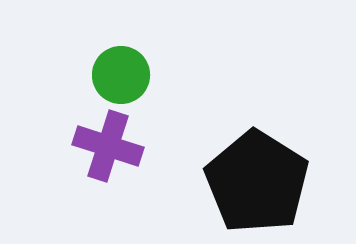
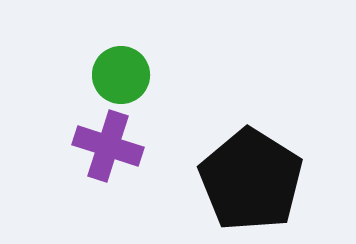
black pentagon: moved 6 px left, 2 px up
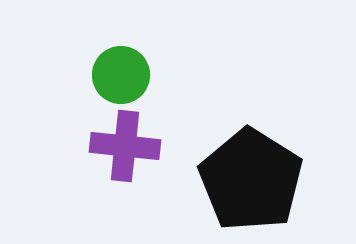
purple cross: moved 17 px right; rotated 12 degrees counterclockwise
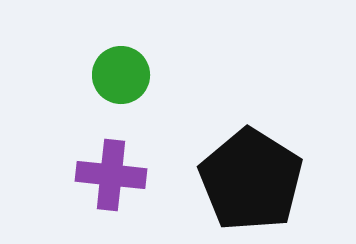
purple cross: moved 14 px left, 29 px down
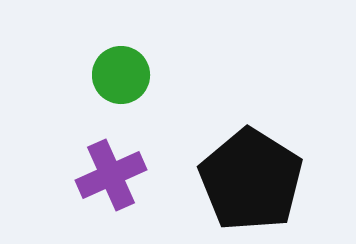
purple cross: rotated 30 degrees counterclockwise
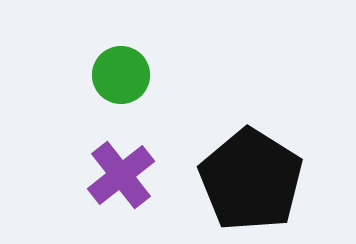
purple cross: moved 10 px right; rotated 14 degrees counterclockwise
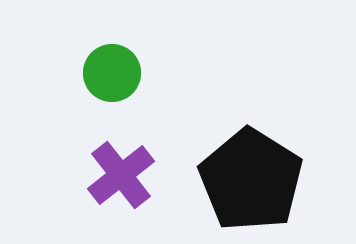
green circle: moved 9 px left, 2 px up
